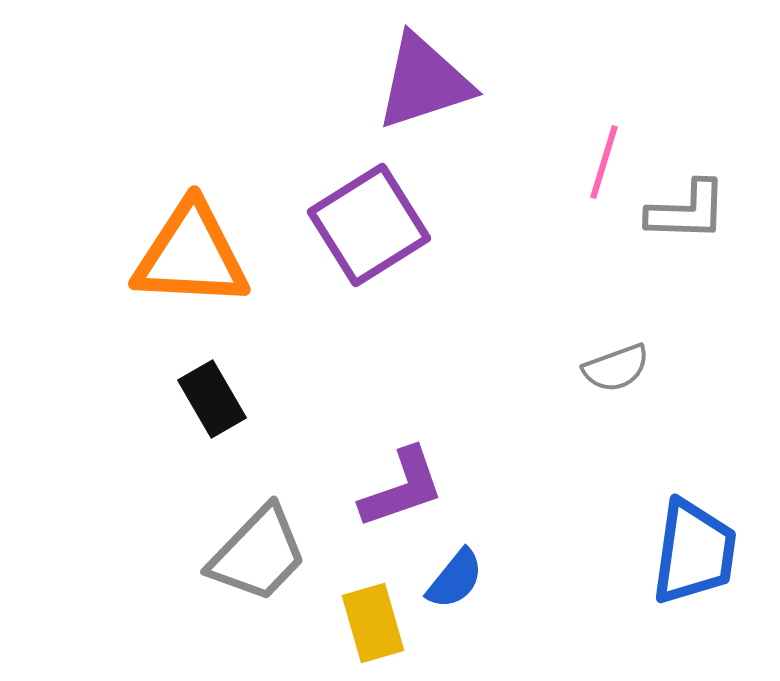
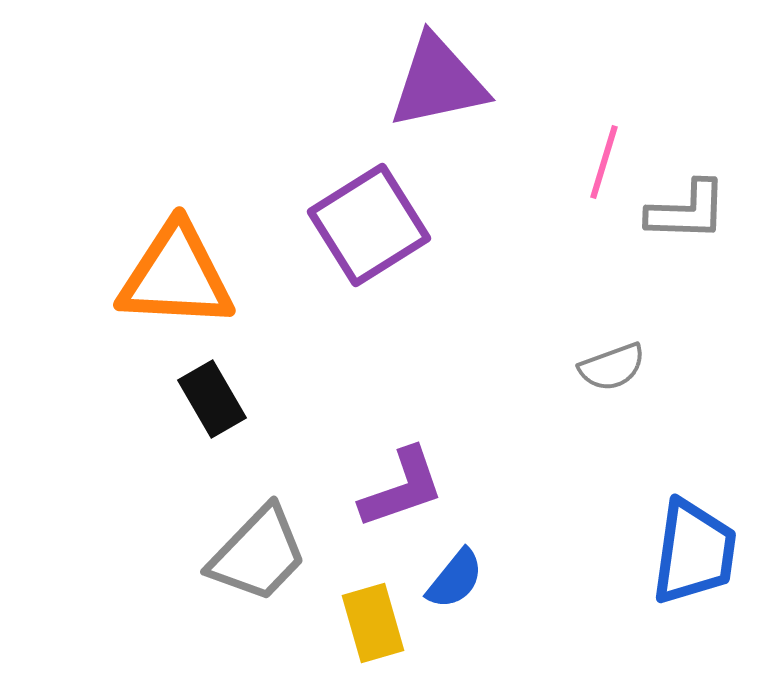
purple triangle: moved 14 px right; rotated 6 degrees clockwise
orange triangle: moved 15 px left, 21 px down
gray semicircle: moved 4 px left, 1 px up
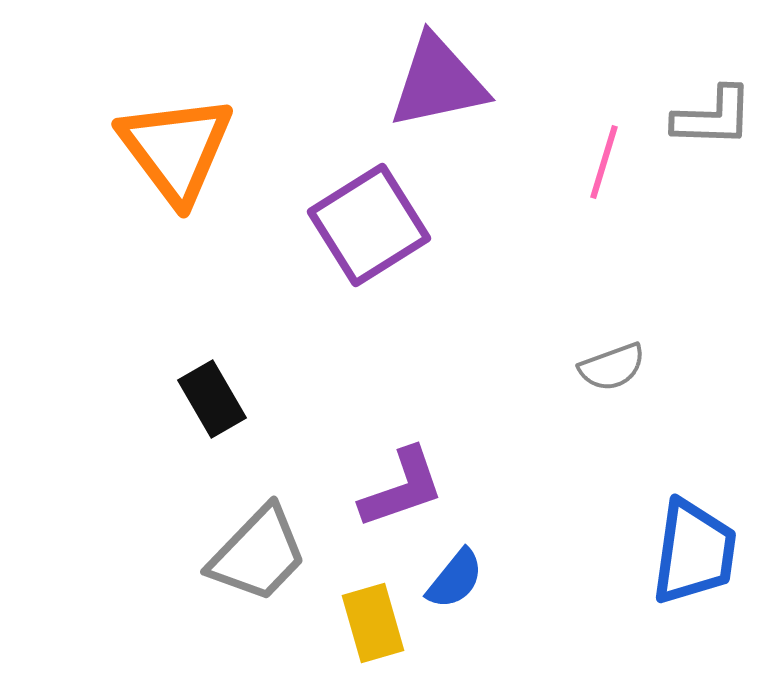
gray L-shape: moved 26 px right, 94 px up
orange triangle: moved 127 px up; rotated 50 degrees clockwise
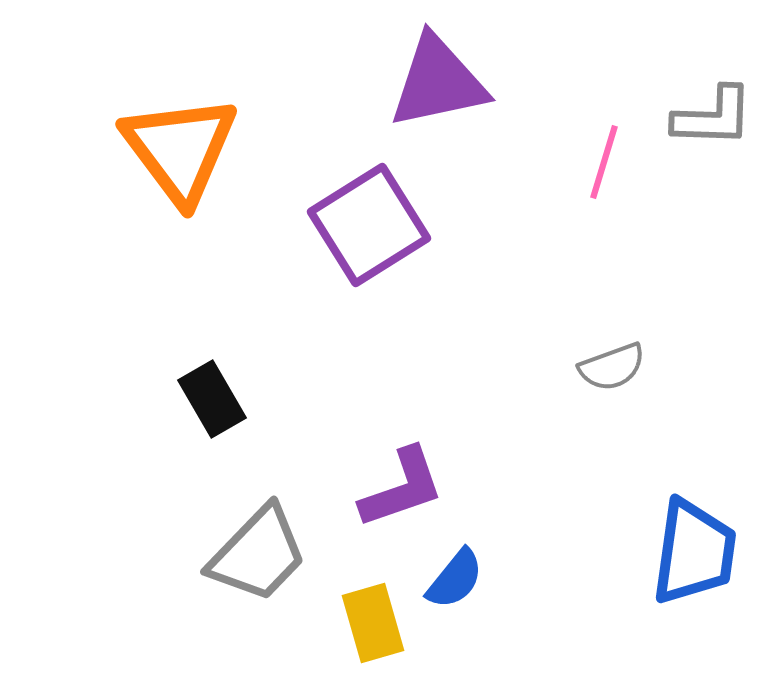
orange triangle: moved 4 px right
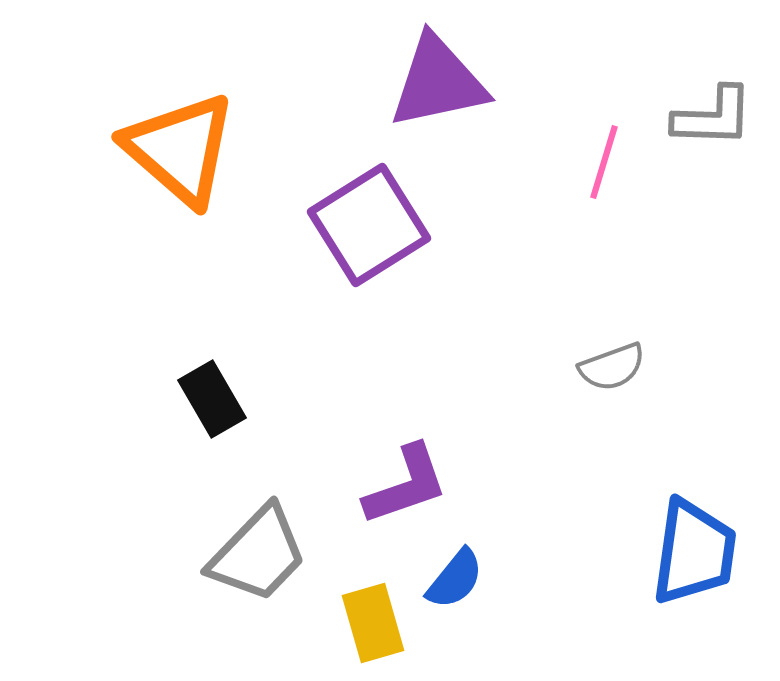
orange triangle: rotated 12 degrees counterclockwise
purple L-shape: moved 4 px right, 3 px up
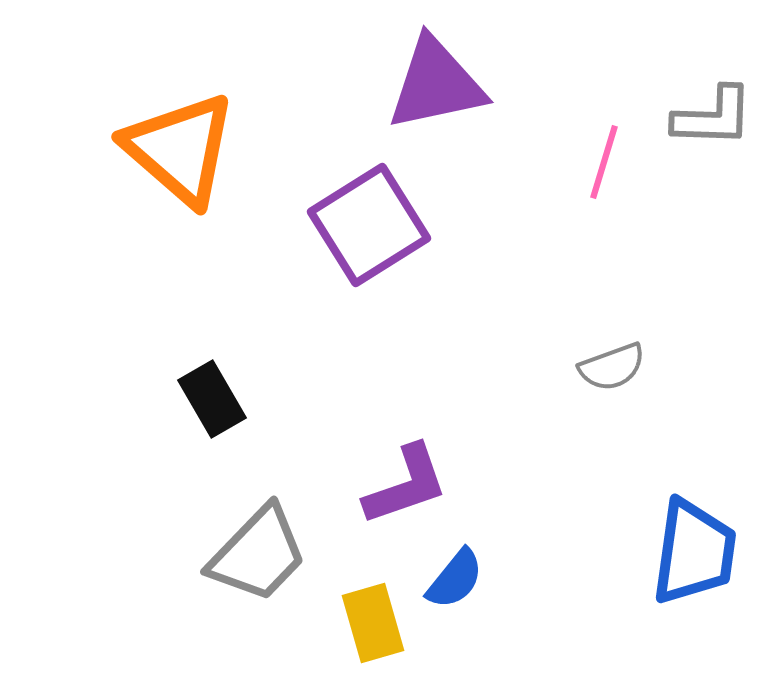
purple triangle: moved 2 px left, 2 px down
